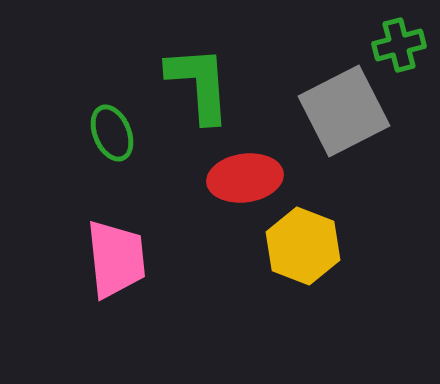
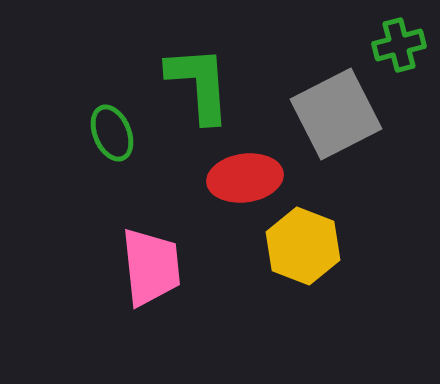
gray square: moved 8 px left, 3 px down
pink trapezoid: moved 35 px right, 8 px down
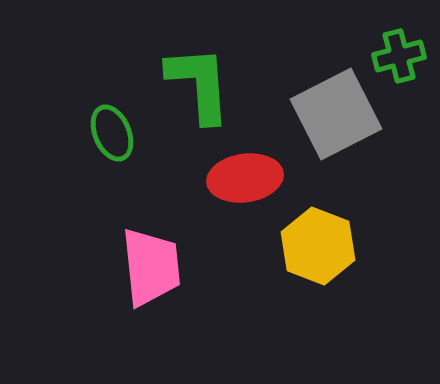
green cross: moved 11 px down
yellow hexagon: moved 15 px right
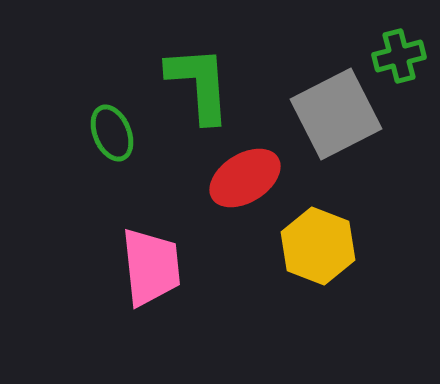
red ellipse: rotated 24 degrees counterclockwise
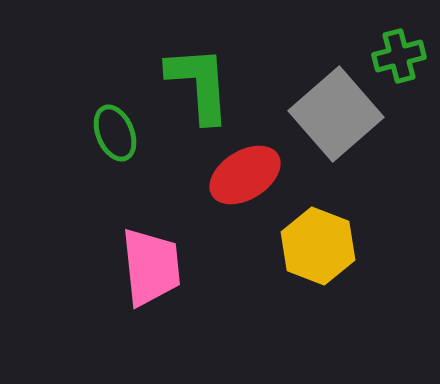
gray square: rotated 14 degrees counterclockwise
green ellipse: moved 3 px right
red ellipse: moved 3 px up
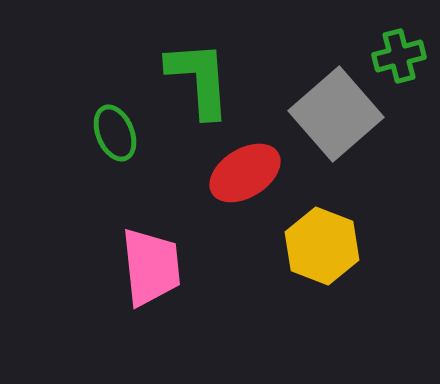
green L-shape: moved 5 px up
red ellipse: moved 2 px up
yellow hexagon: moved 4 px right
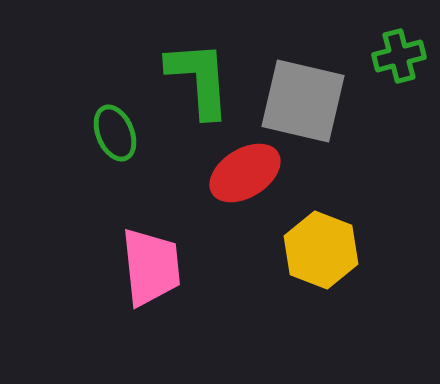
gray square: moved 33 px left, 13 px up; rotated 36 degrees counterclockwise
yellow hexagon: moved 1 px left, 4 px down
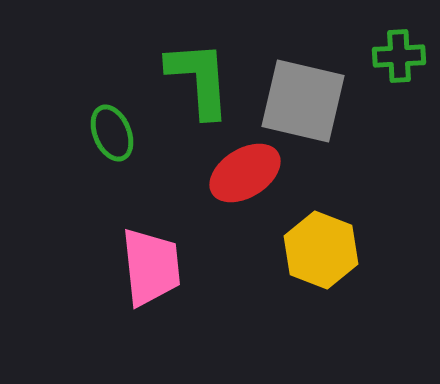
green cross: rotated 12 degrees clockwise
green ellipse: moved 3 px left
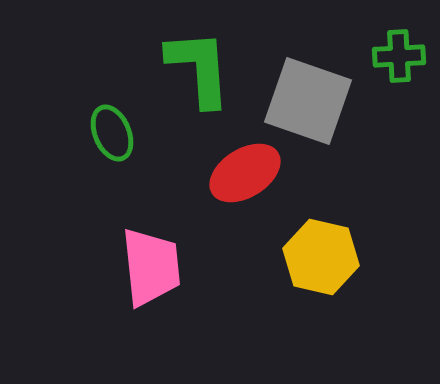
green L-shape: moved 11 px up
gray square: moved 5 px right; rotated 6 degrees clockwise
yellow hexagon: moved 7 px down; rotated 8 degrees counterclockwise
